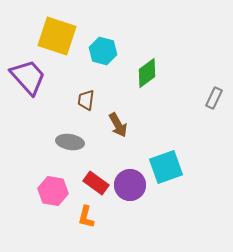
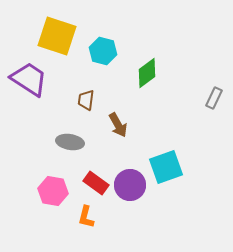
purple trapezoid: moved 1 px right, 2 px down; rotated 15 degrees counterclockwise
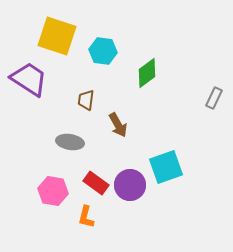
cyan hexagon: rotated 8 degrees counterclockwise
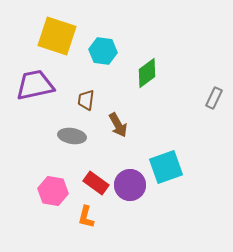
purple trapezoid: moved 6 px right, 6 px down; rotated 45 degrees counterclockwise
gray ellipse: moved 2 px right, 6 px up
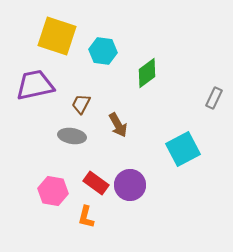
brown trapezoid: moved 5 px left, 4 px down; rotated 20 degrees clockwise
cyan square: moved 17 px right, 18 px up; rotated 8 degrees counterclockwise
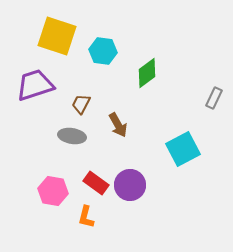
purple trapezoid: rotated 6 degrees counterclockwise
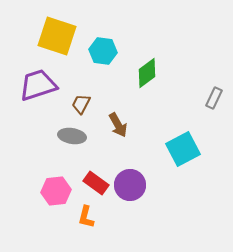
purple trapezoid: moved 3 px right
pink hexagon: moved 3 px right; rotated 16 degrees counterclockwise
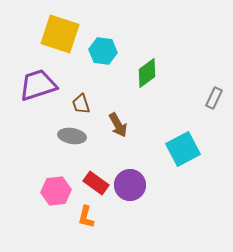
yellow square: moved 3 px right, 2 px up
brown trapezoid: rotated 45 degrees counterclockwise
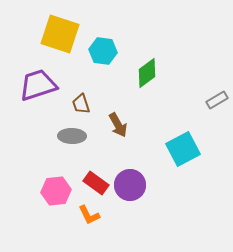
gray rectangle: moved 3 px right, 2 px down; rotated 35 degrees clockwise
gray ellipse: rotated 8 degrees counterclockwise
orange L-shape: moved 3 px right, 2 px up; rotated 40 degrees counterclockwise
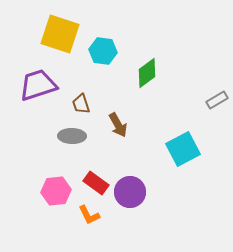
purple circle: moved 7 px down
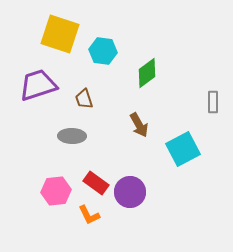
gray rectangle: moved 4 px left, 2 px down; rotated 60 degrees counterclockwise
brown trapezoid: moved 3 px right, 5 px up
brown arrow: moved 21 px right
